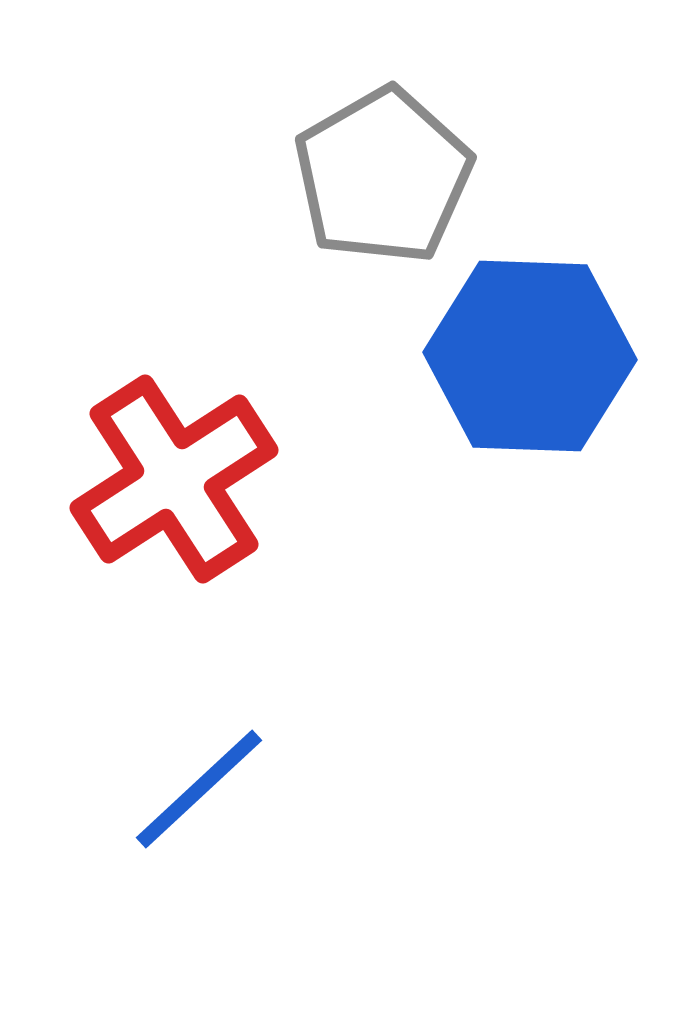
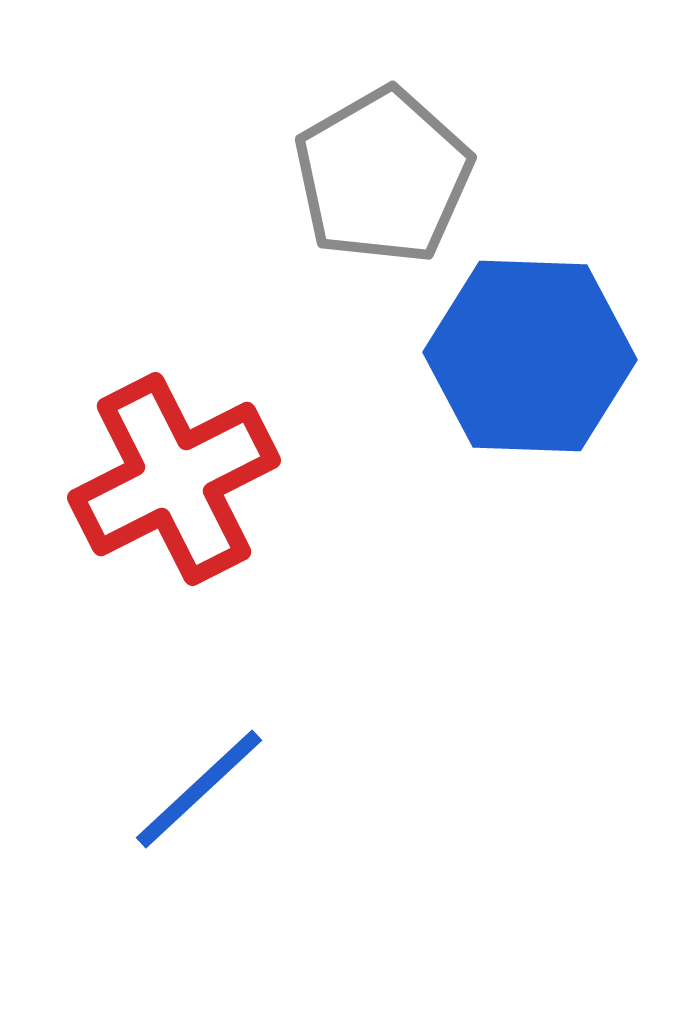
red cross: rotated 6 degrees clockwise
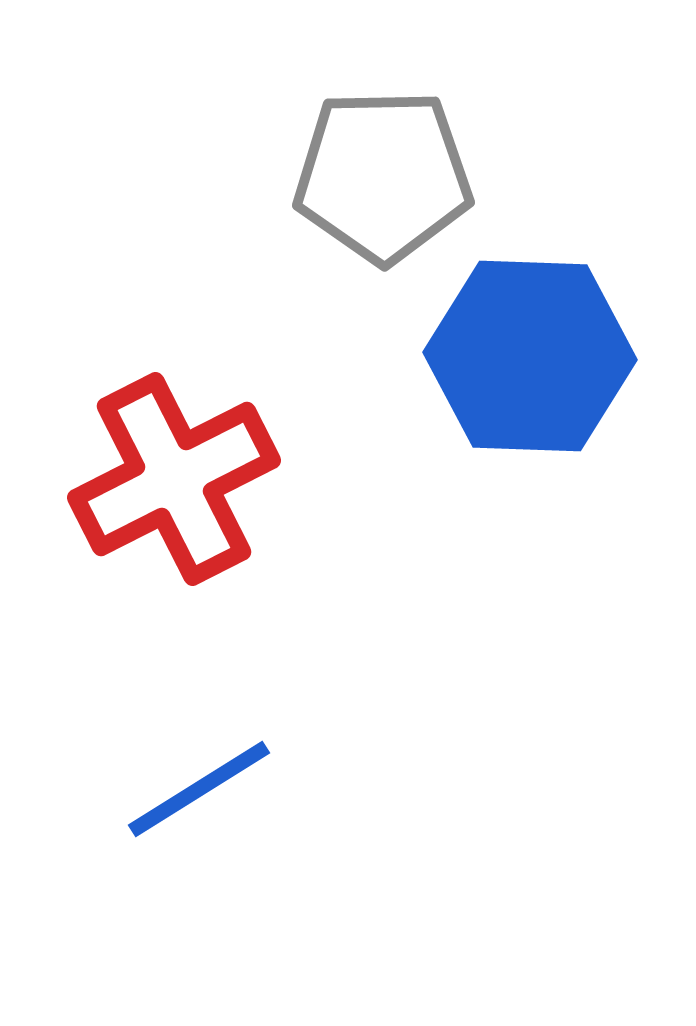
gray pentagon: rotated 29 degrees clockwise
blue line: rotated 11 degrees clockwise
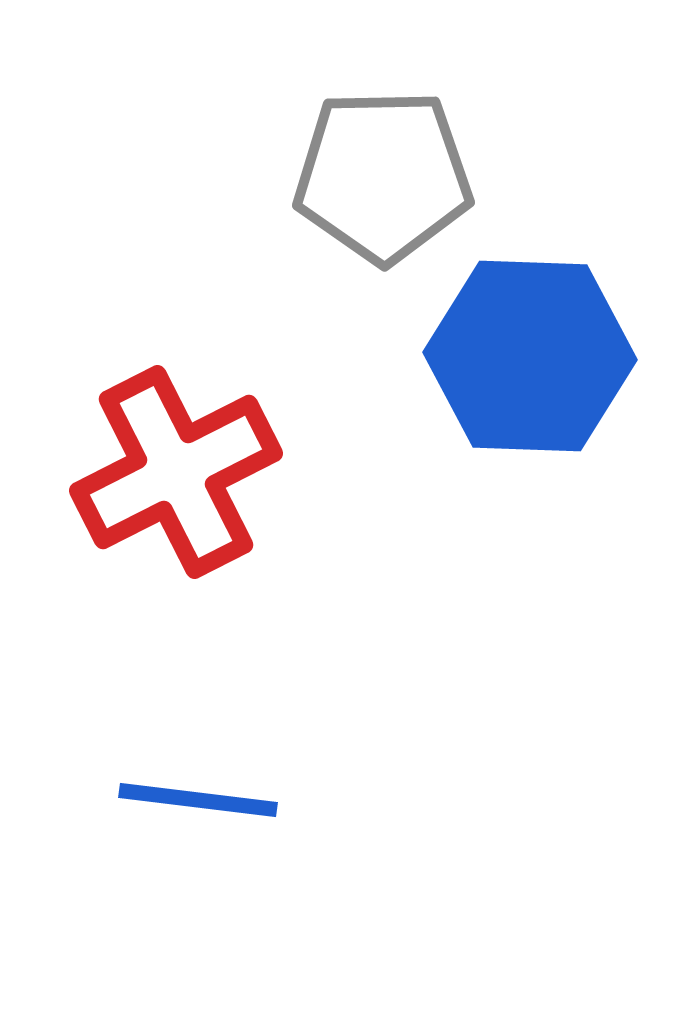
red cross: moved 2 px right, 7 px up
blue line: moved 1 px left, 11 px down; rotated 39 degrees clockwise
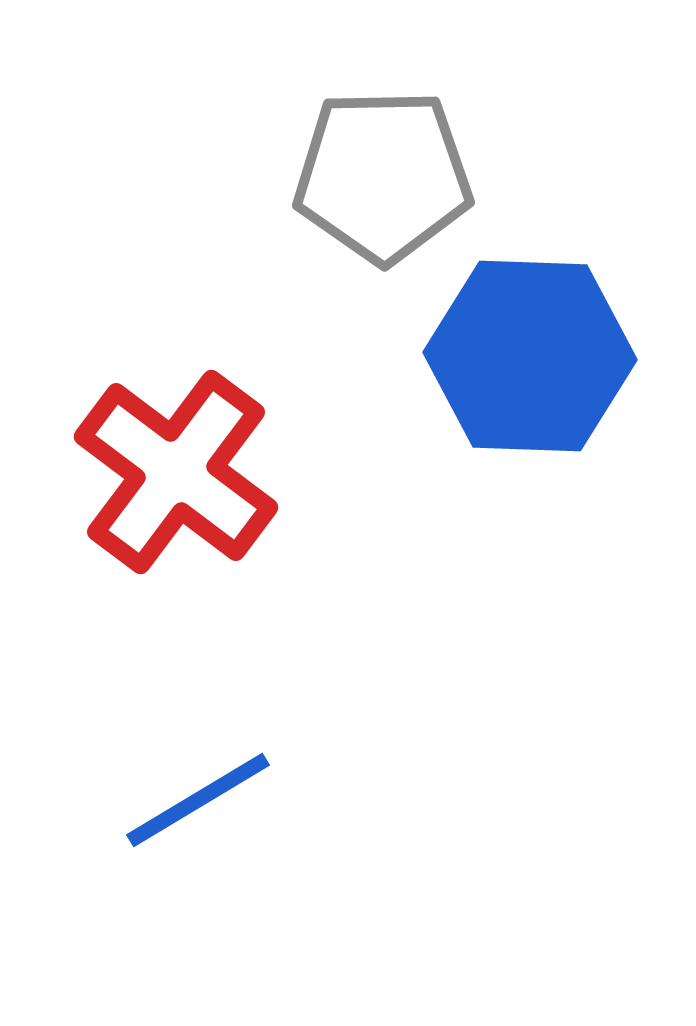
red cross: rotated 26 degrees counterclockwise
blue line: rotated 38 degrees counterclockwise
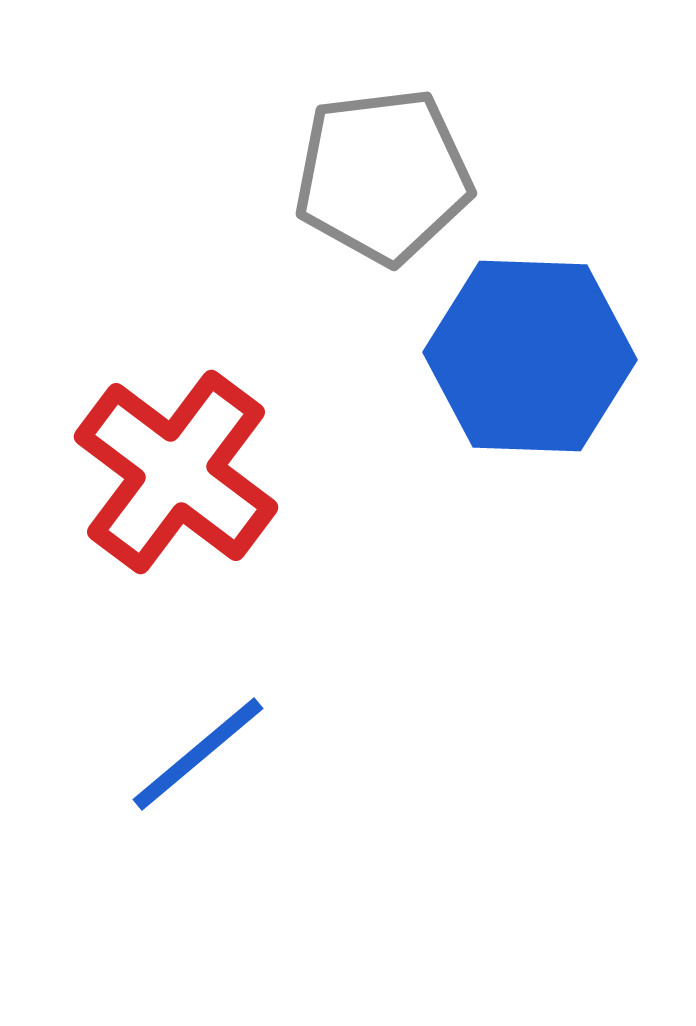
gray pentagon: rotated 6 degrees counterclockwise
blue line: moved 46 px up; rotated 9 degrees counterclockwise
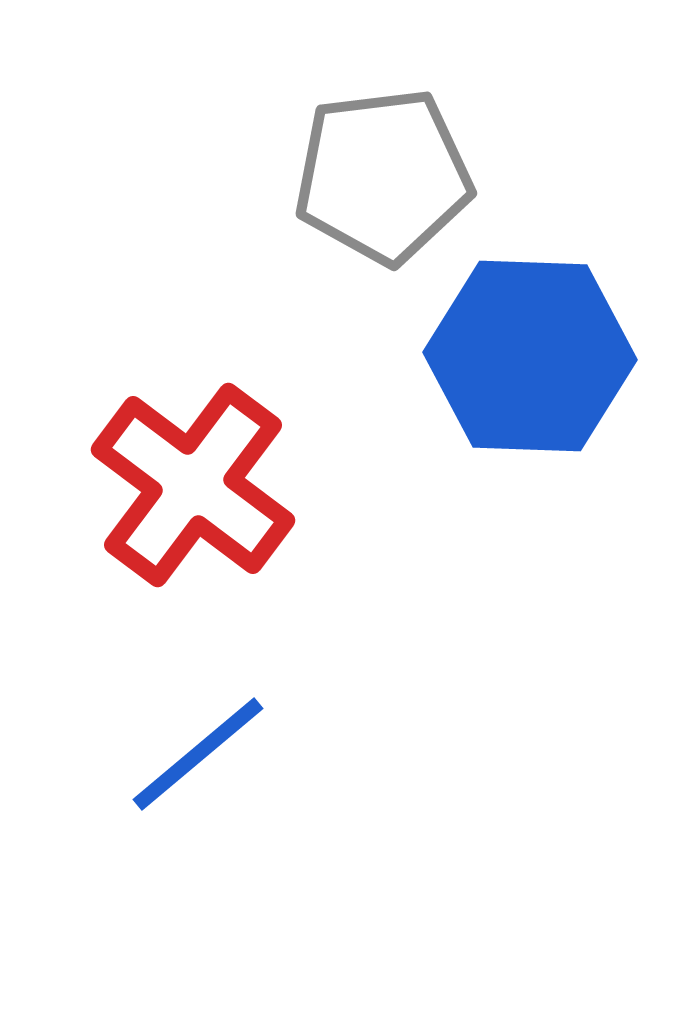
red cross: moved 17 px right, 13 px down
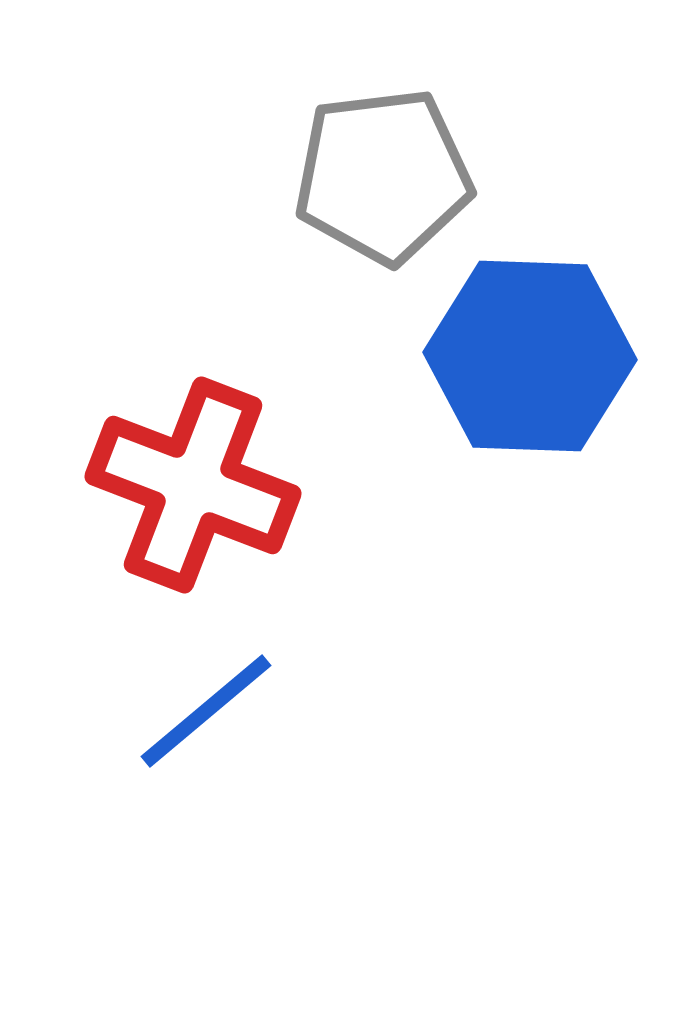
red cross: rotated 16 degrees counterclockwise
blue line: moved 8 px right, 43 px up
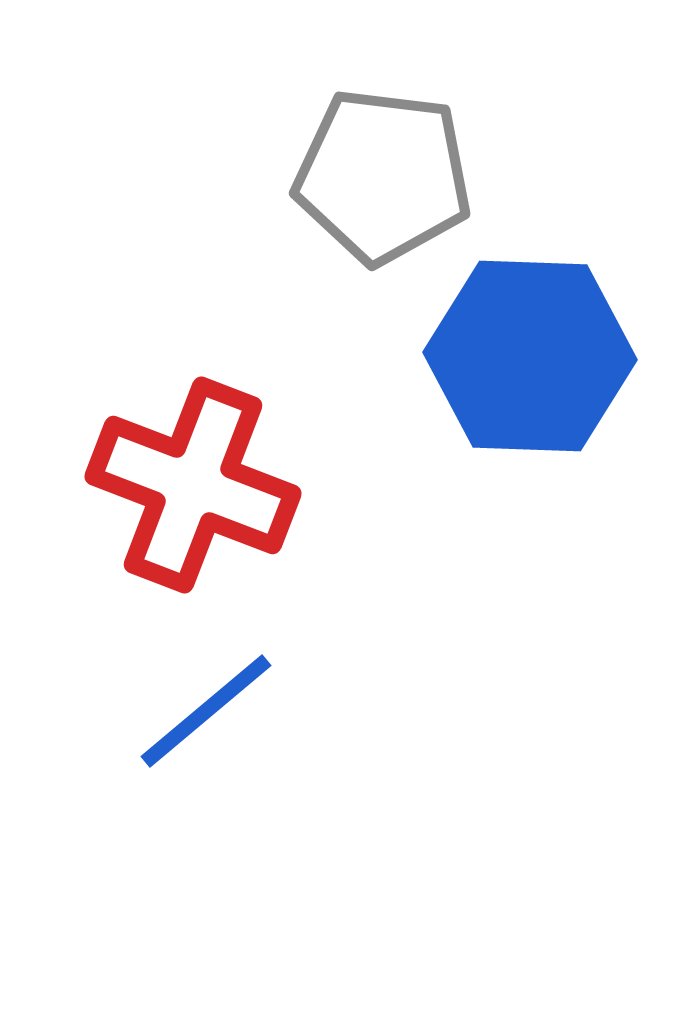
gray pentagon: rotated 14 degrees clockwise
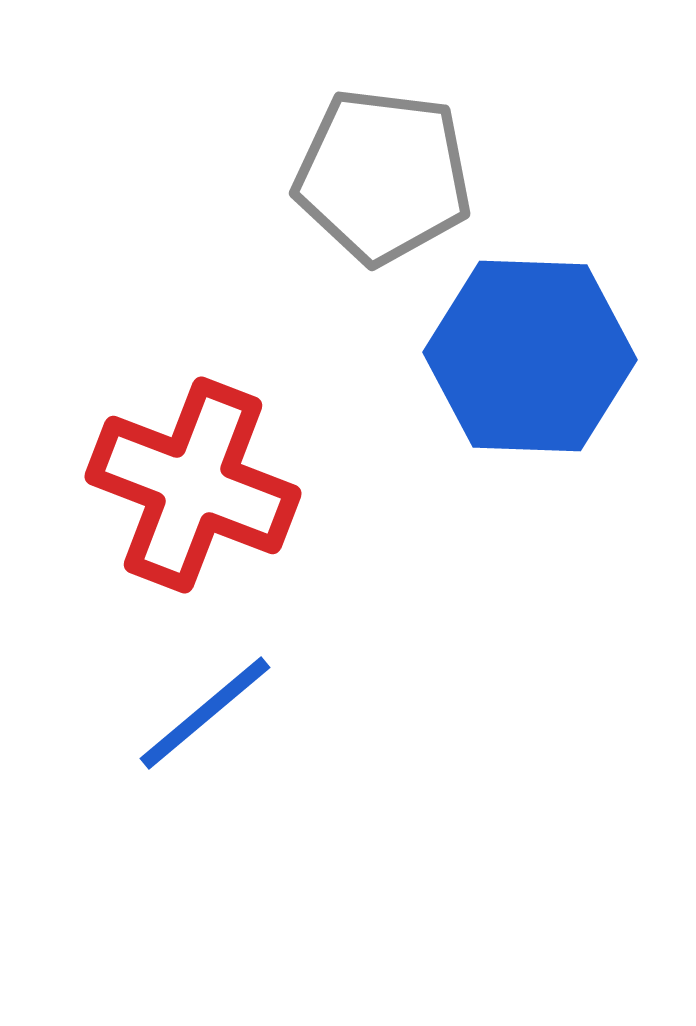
blue line: moved 1 px left, 2 px down
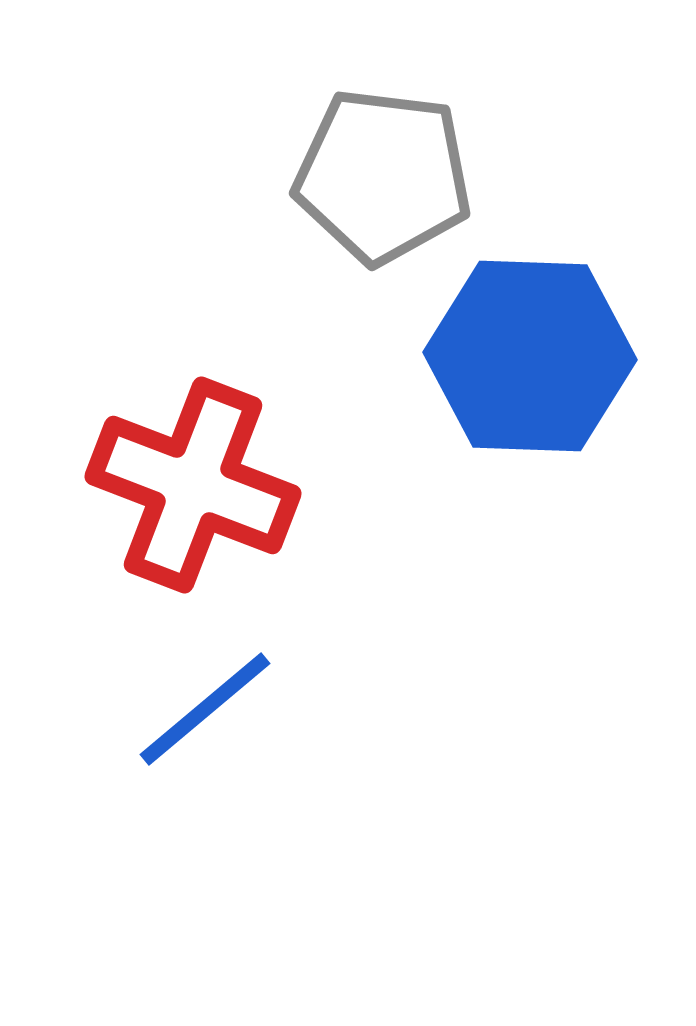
blue line: moved 4 px up
